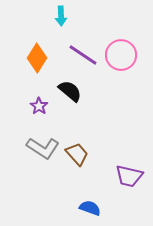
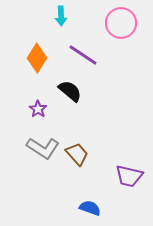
pink circle: moved 32 px up
purple star: moved 1 px left, 3 px down
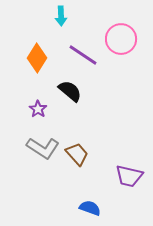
pink circle: moved 16 px down
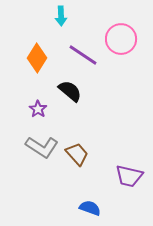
gray L-shape: moved 1 px left, 1 px up
